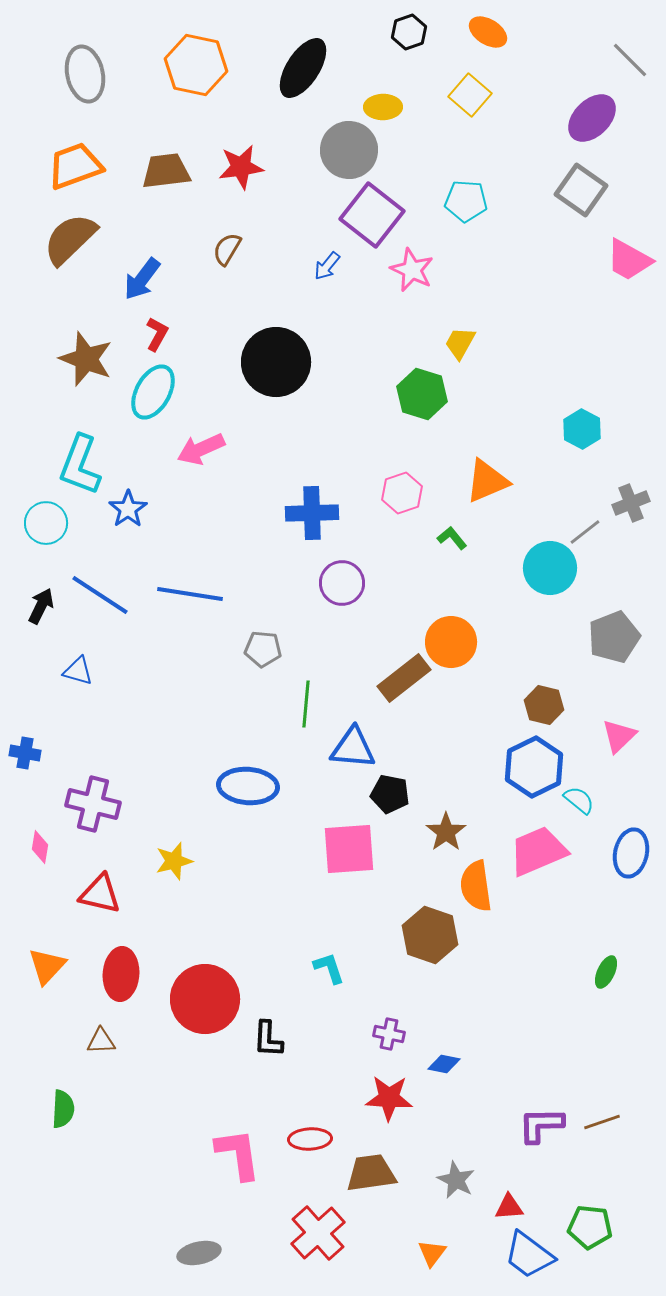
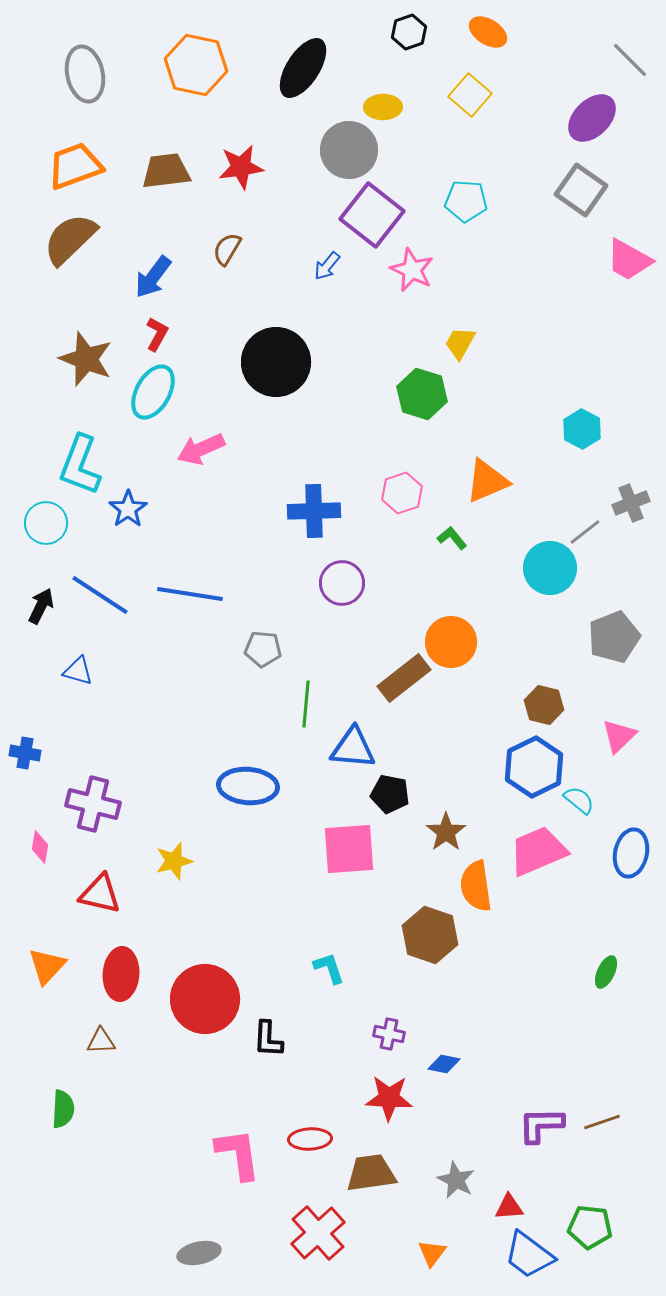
blue arrow at (142, 279): moved 11 px right, 2 px up
blue cross at (312, 513): moved 2 px right, 2 px up
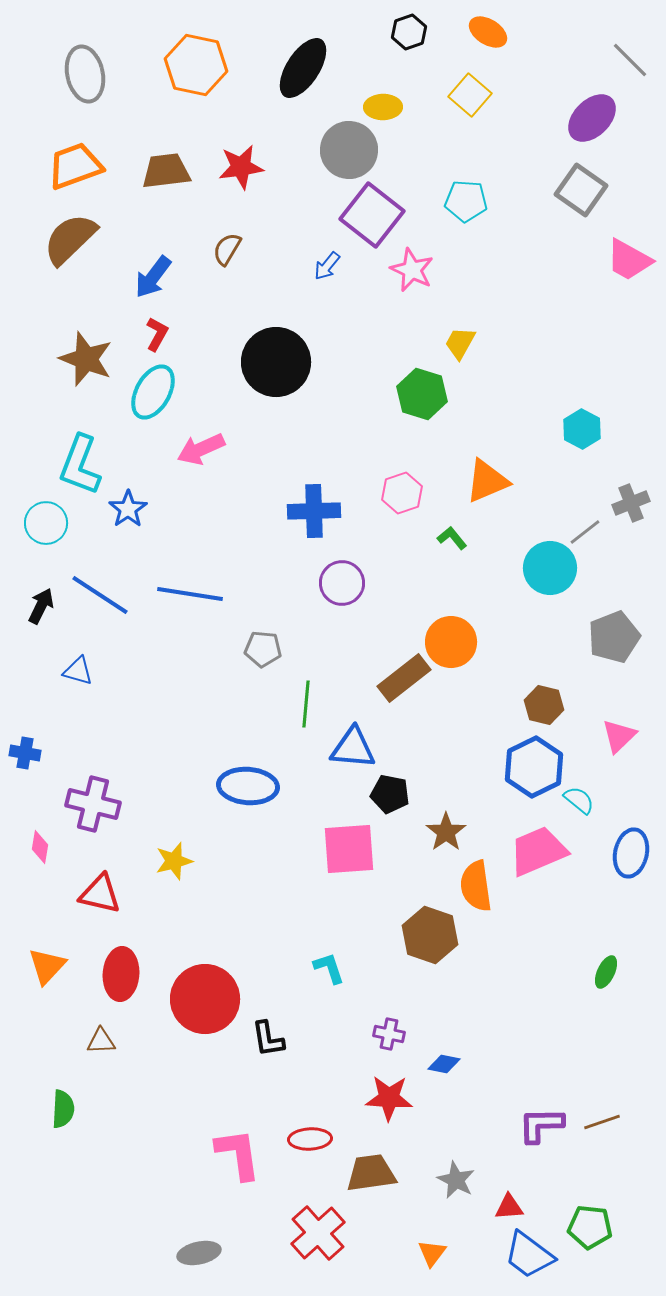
black L-shape at (268, 1039): rotated 12 degrees counterclockwise
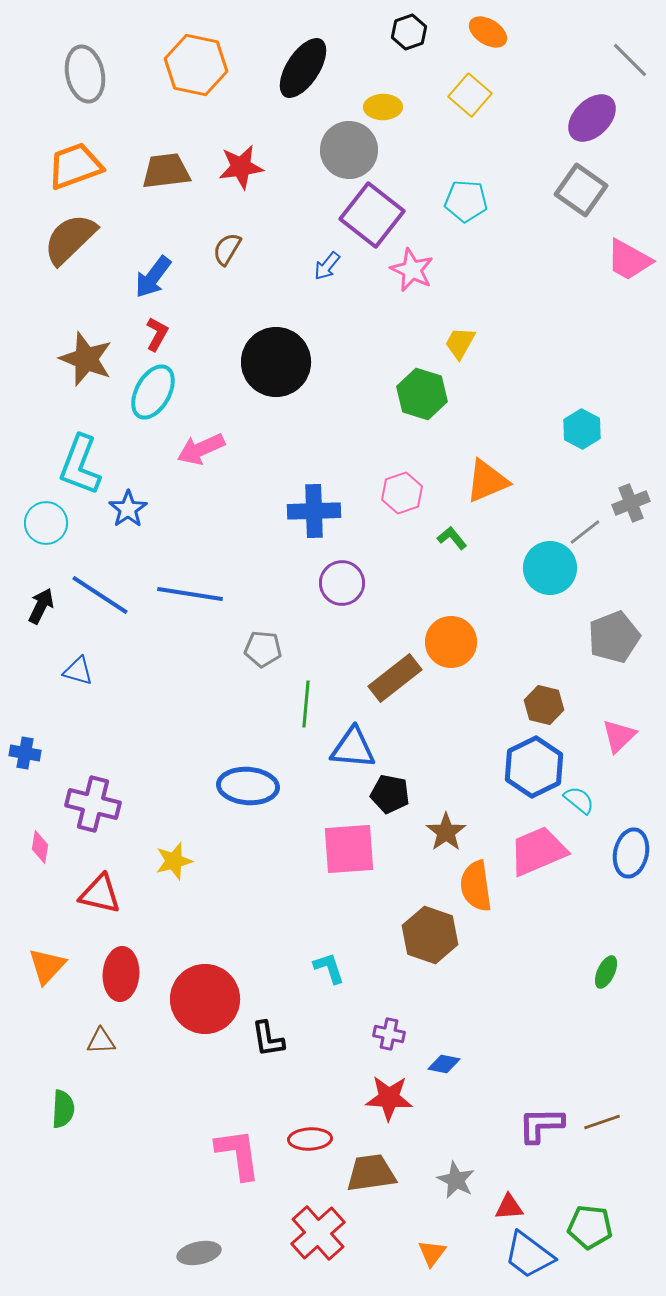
brown rectangle at (404, 678): moved 9 px left
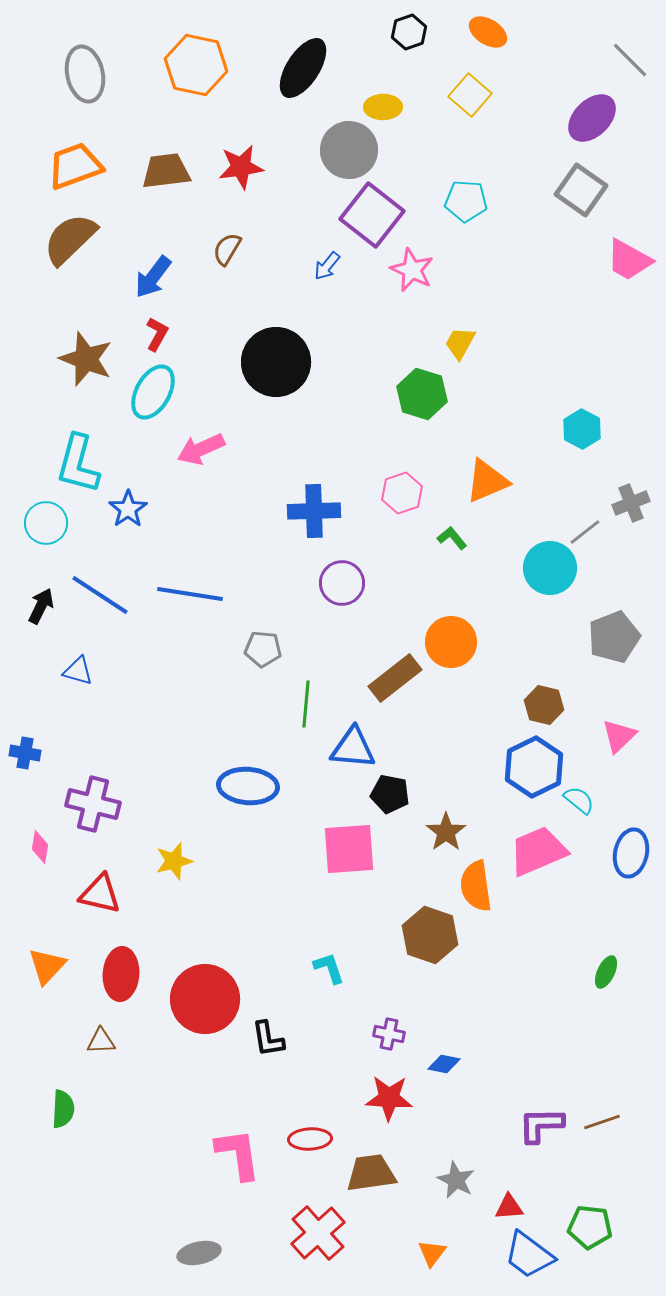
cyan L-shape at (80, 465): moved 2 px left, 1 px up; rotated 6 degrees counterclockwise
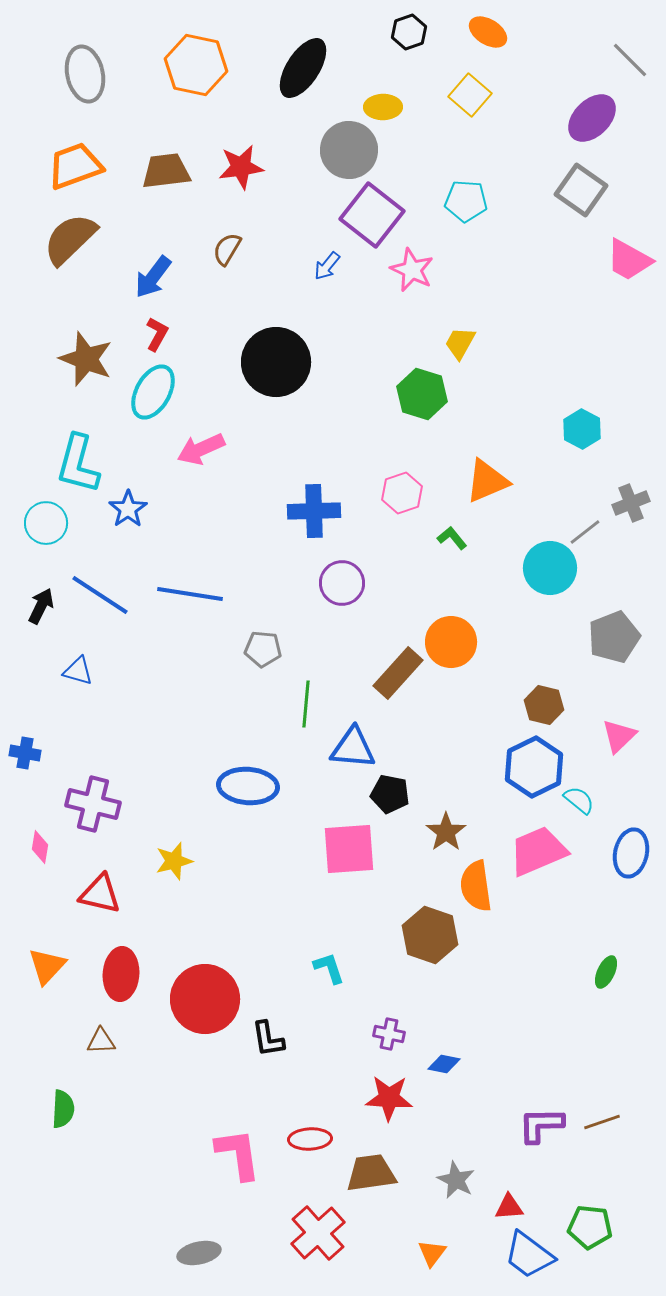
brown rectangle at (395, 678): moved 3 px right, 5 px up; rotated 10 degrees counterclockwise
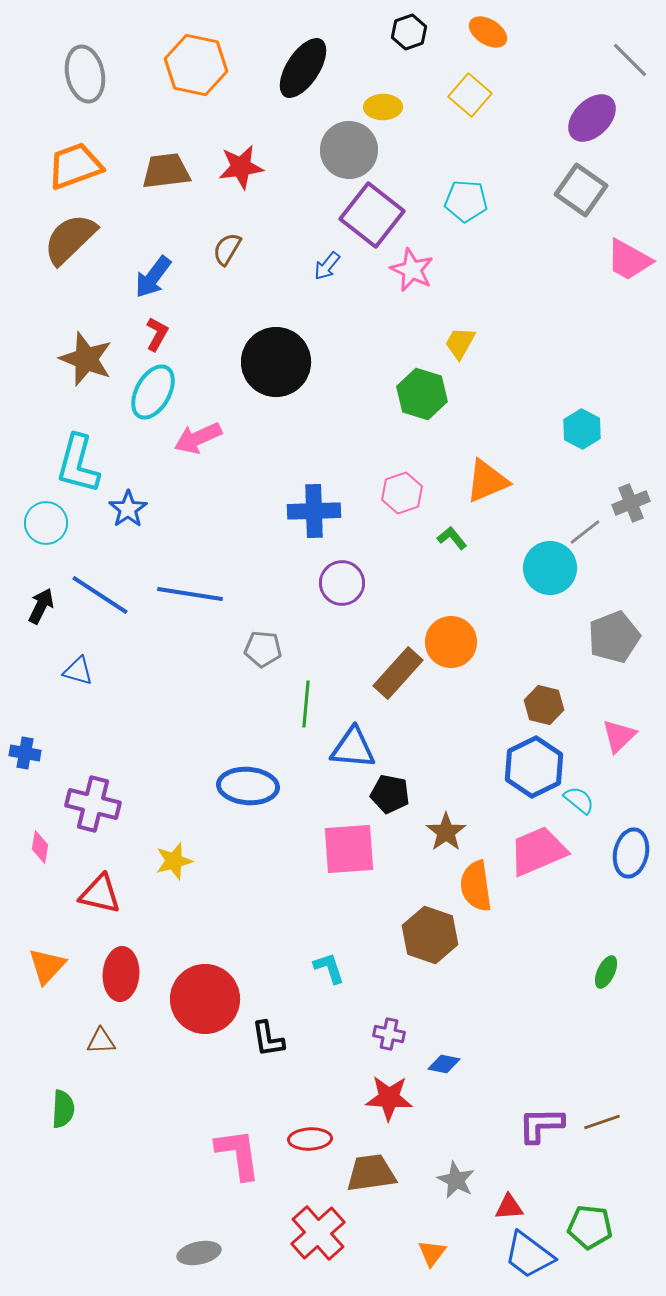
pink arrow at (201, 449): moved 3 px left, 11 px up
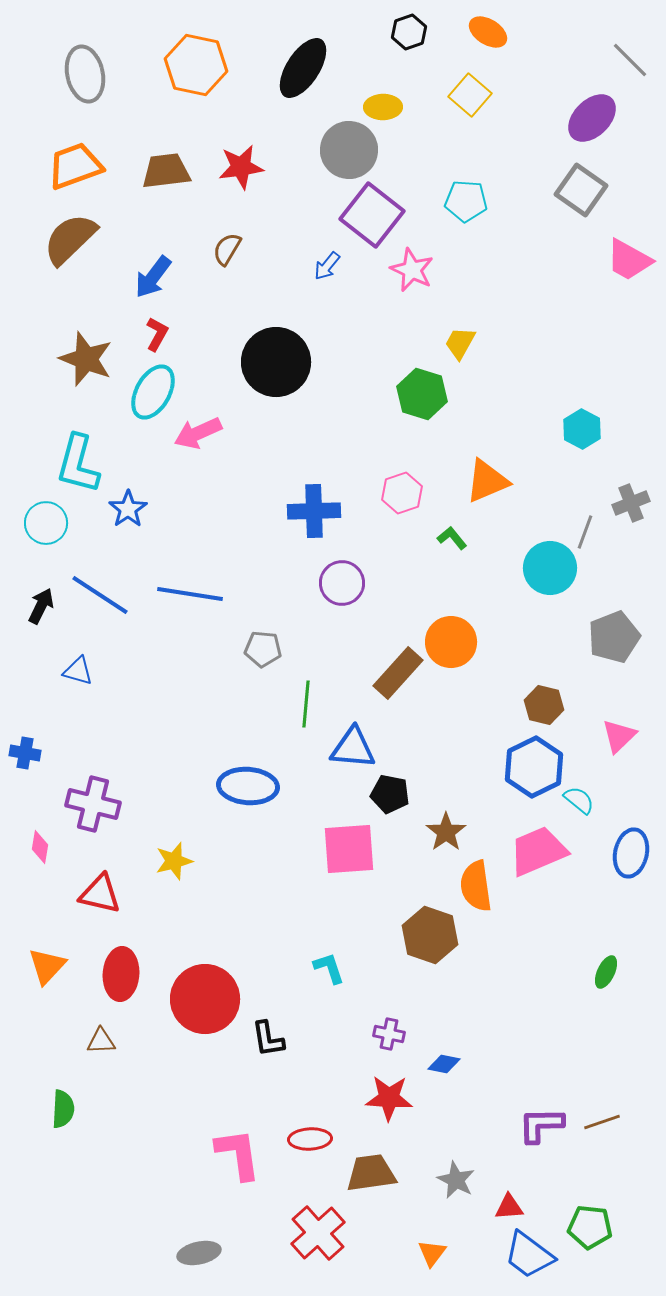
pink arrow at (198, 438): moved 5 px up
gray line at (585, 532): rotated 32 degrees counterclockwise
